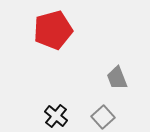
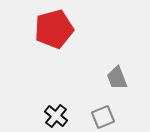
red pentagon: moved 1 px right, 1 px up
gray square: rotated 20 degrees clockwise
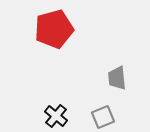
gray trapezoid: rotated 15 degrees clockwise
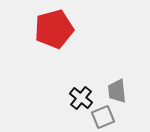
gray trapezoid: moved 13 px down
black cross: moved 25 px right, 18 px up
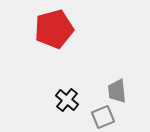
black cross: moved 14 px left, 2 px down
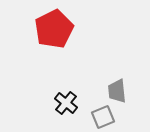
red pentagon: rotated 12 degrees counterclockwise
black cross: moved 1 px left, 3 px down
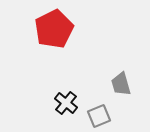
gray trapezoid: moved 4 px right, 7 px up; rotated 10 degrees counterclockwise
gray square: moved 4 px left, 1 px up
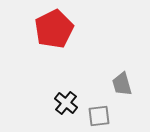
gray trapezoid: moved 1 px right
gray square: rotated 15 degrees clockwise
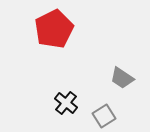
gray trapezoid: moved 6 px up; rotated 40 degrees counterclockwise
gray square: moved 5 px right; rotated 25 degrees counterclockwise
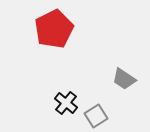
gray trapezoid: moved 2 px right, 1 px down
gray square: moved 8 px left
